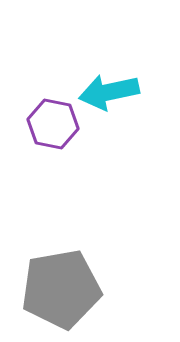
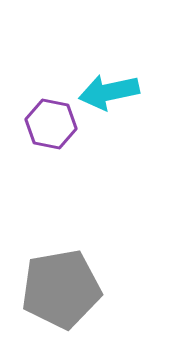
purple hexagon: moved 2 px left
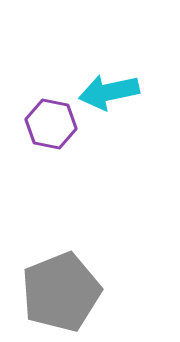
gray pentagon: moved 3 px down; rotated 12 degrees counterclockwise
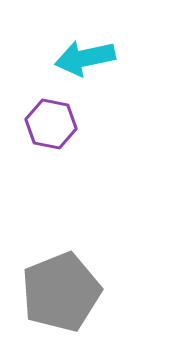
cyan arrow: moved 24 px left, 34 px up
